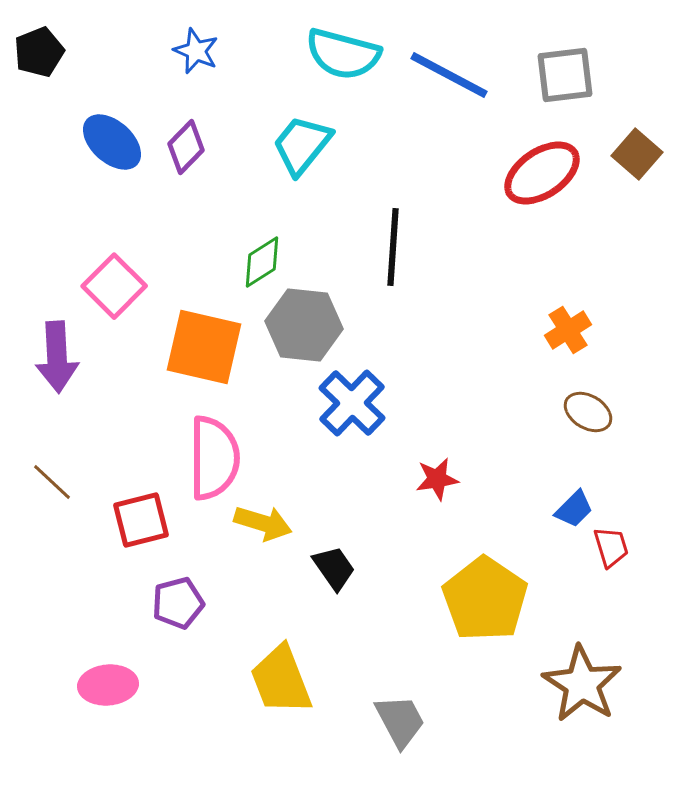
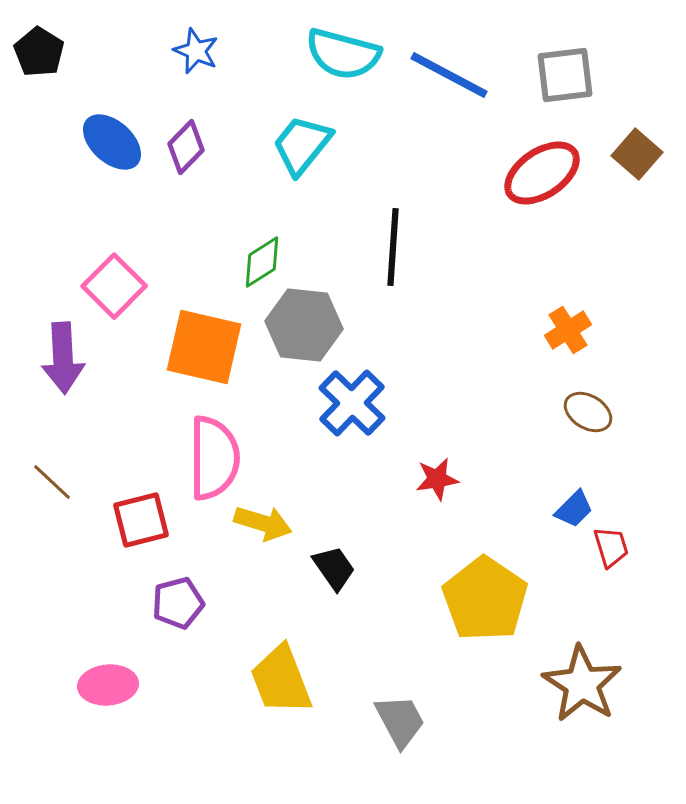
black pentagon: rotated 18 degrees counterclockwise
purple arrow: moved 6 px right, 1 px down
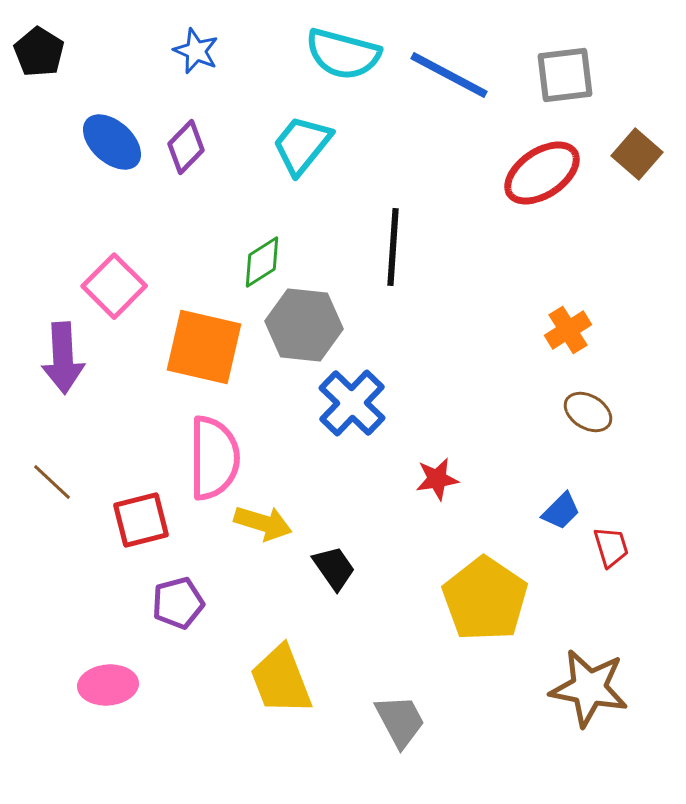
blue trapezoid: moved 13 px left, 2 px down
brown star: moved 7 px right, 4 px down; rotated 22 degrees counterclockwise
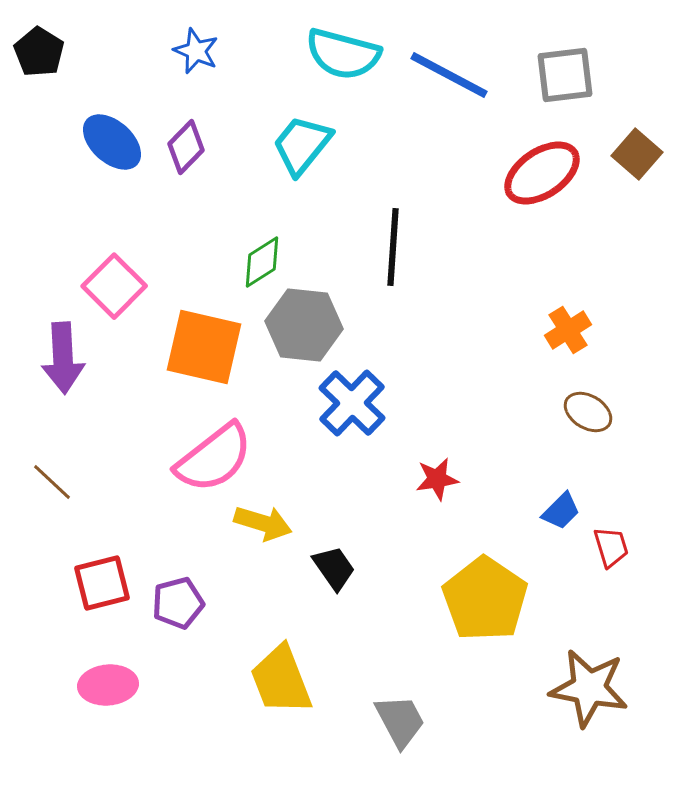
pink semicircle: rotated 52 degrees clockwise
red square: moved 39 px left, 63 px down
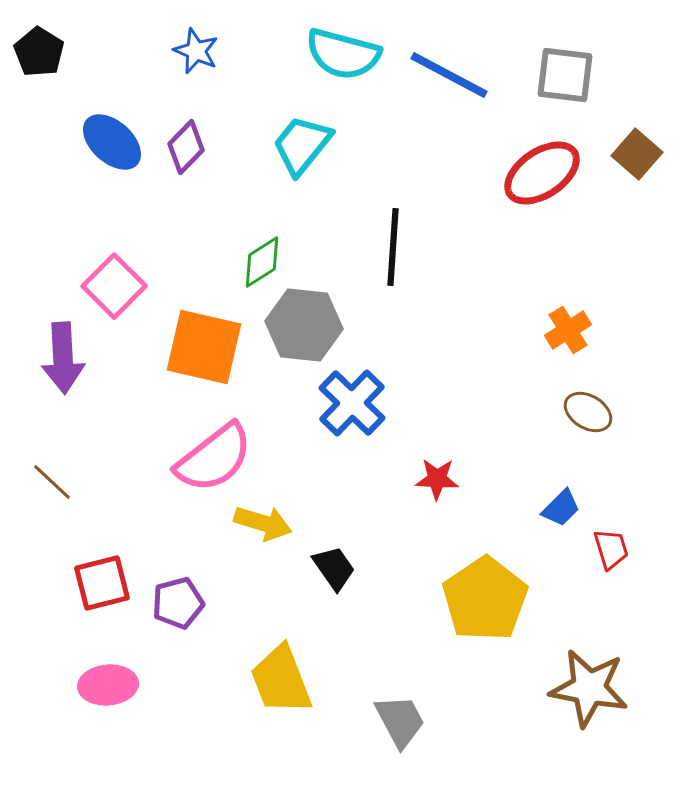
gray square: rotated 14 degrees clockwise
red star: rotated 12 degrees clockwise
blue trapezoid: moved 3 px up
red trapezoid: moved 2 px down
yellow pentagon: rotated 4 degrees clockwise
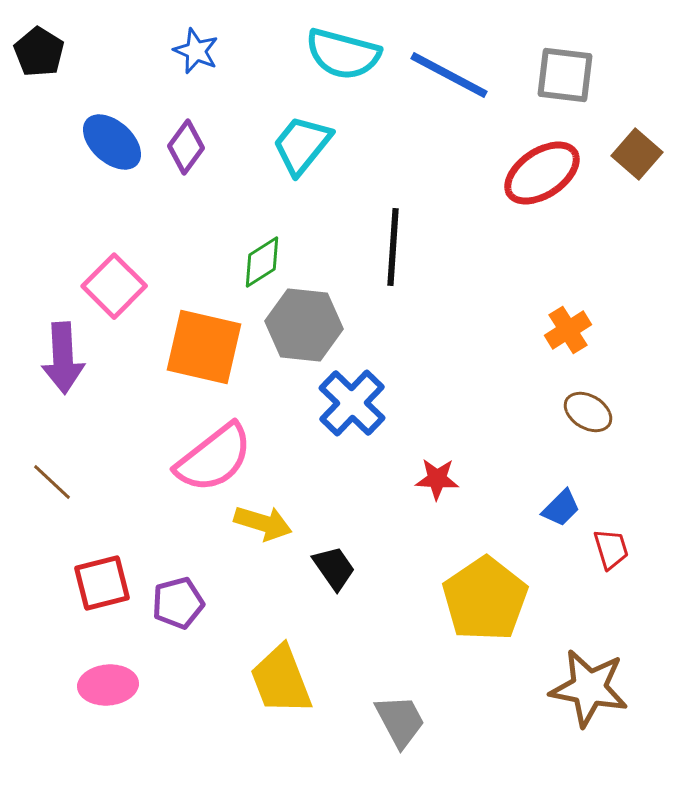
purple diamond: rotated 8 degrees counterclockwise
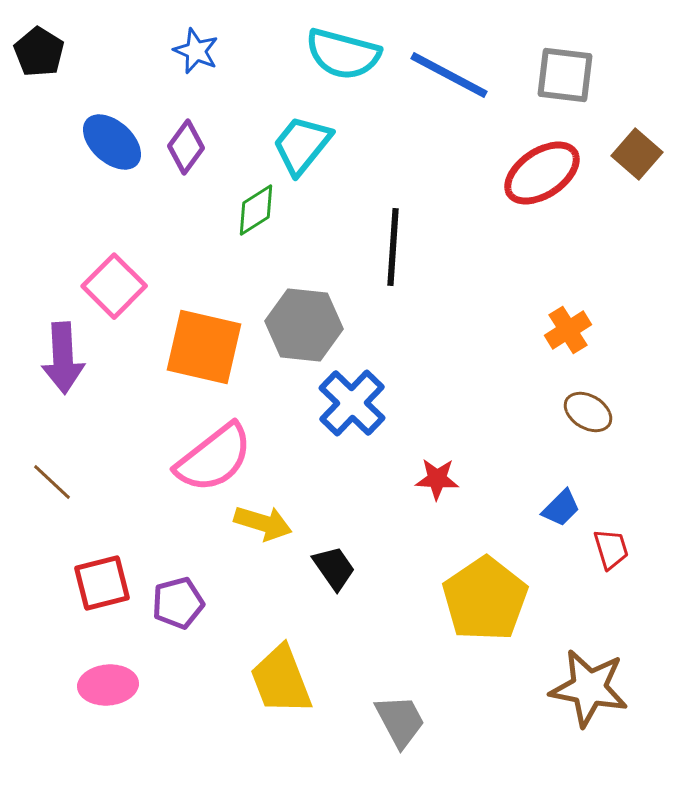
green diamond: moved 6 px left, 52 px up
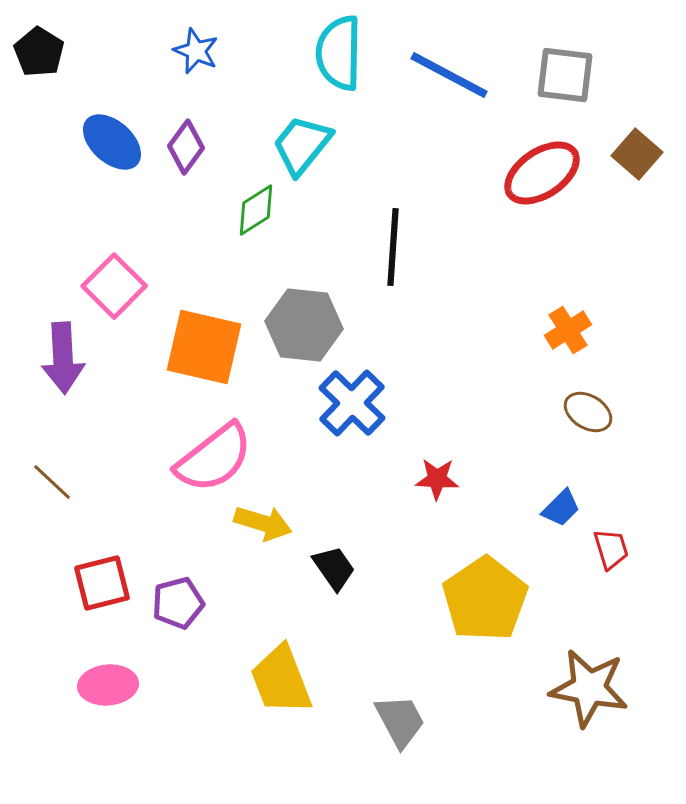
cyan semicircle: moved 4 px left, 1 px up; rotated 76 degrees clockwise
